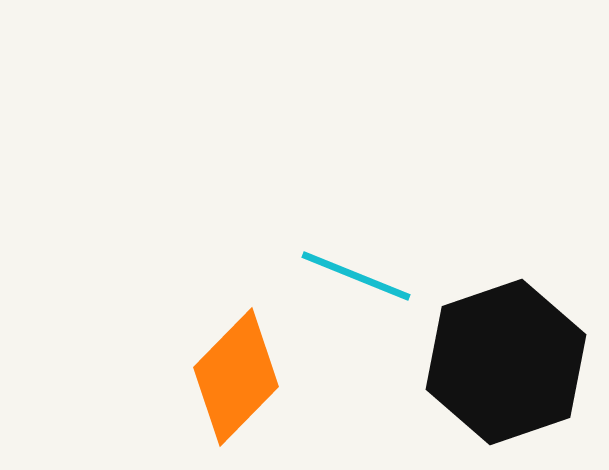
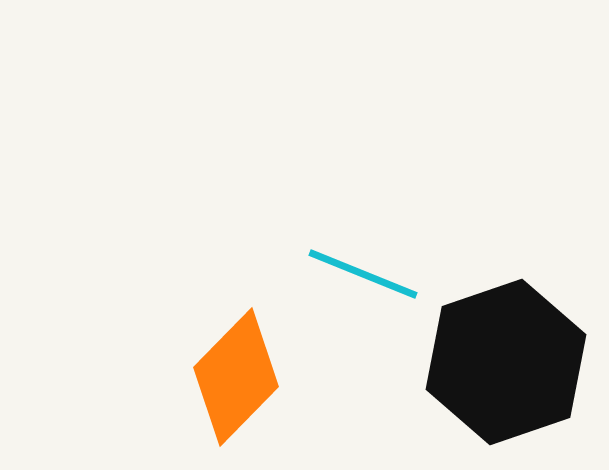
cyan line: moved 7 px right, 2 px up
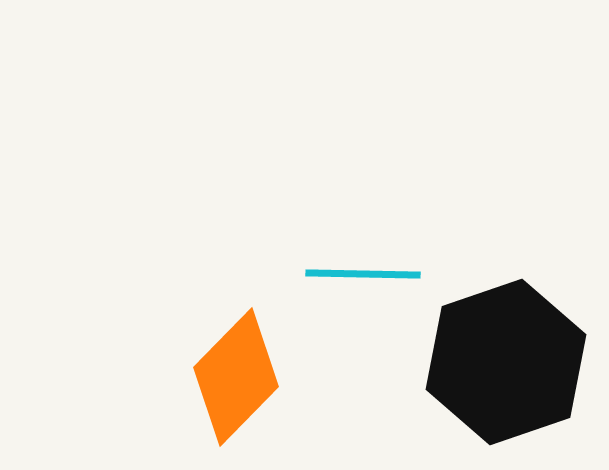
cyan line: rotated 21 degrees counterclockwise
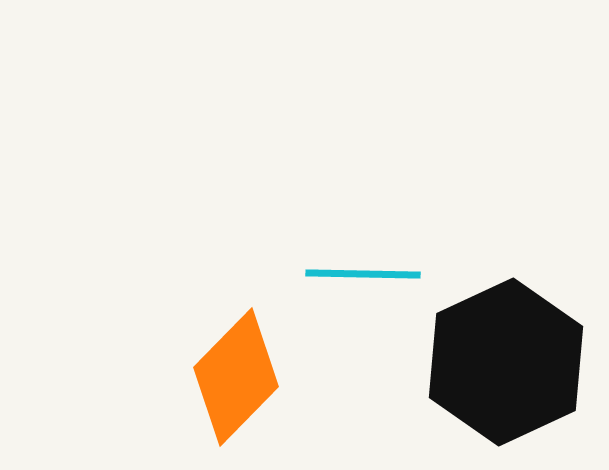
black hexagon: rotated 6 degrees counterclockwise
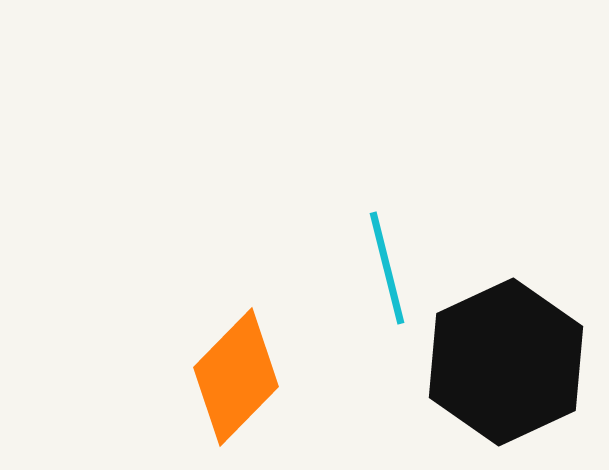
cyan line: moved 24 px right, 6 px up; rotated 75 degrees clockwise
